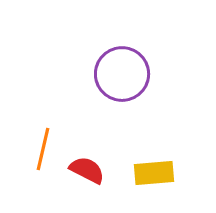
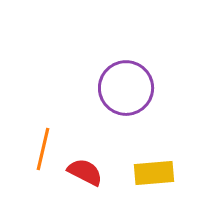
purple circle: moved 4 px right, 14 px down
red semicircle: moved 2 px left, 2 px down
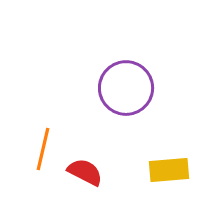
yellow rectangle: moved 15 px right, 3 px up
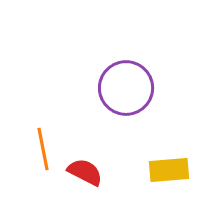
orange line: rotated 24 degrees counterclockwise
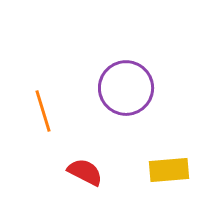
orange line: moved 38 px up; rotated 6 degrees counterclockwise
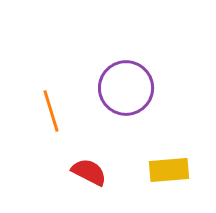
orange line: moved 8 px right
red semicircle: moved 4 px right
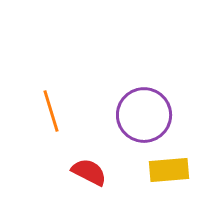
purple circle: moved 18 px right, 27 px down
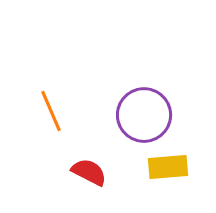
orange line: rotated 6 degrees counterclockwise
yellow rectangle: moved 1 px left, 3 px up
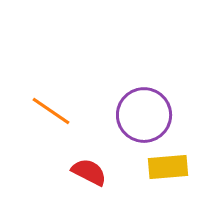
orange line: rotated 33 degrees counterclockwise
